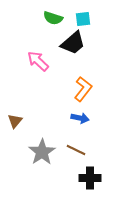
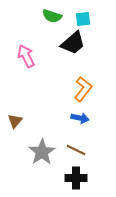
green semicircle: moved 1 px left, 2 px up
pink arrow: moved 12 px left, 5 px up; rotated 20 degrees clockwise
black cross: moved 14 px left
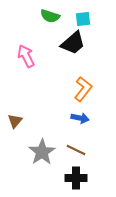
green semicircle: moved 2 px left
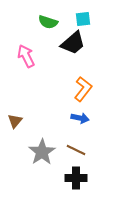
green semicircle: moved 2 px left, 6 px down
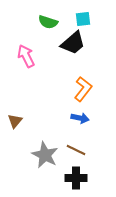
gray star: moved 3 px right, 3 px down; rotated 12 degrees counterclockwise
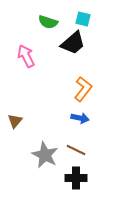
cyan square: rotated 21 degrees clockwise
